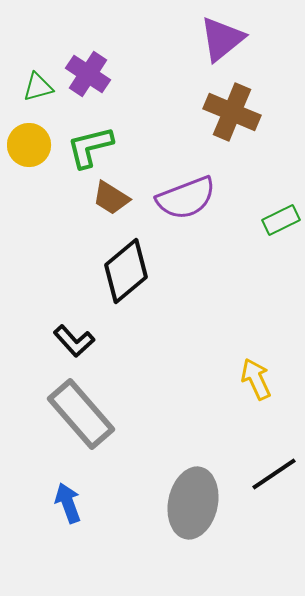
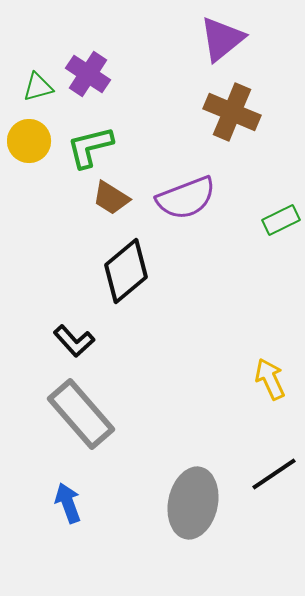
yellow circle: moved 4 px up
yellow arrow: moved 14 px right
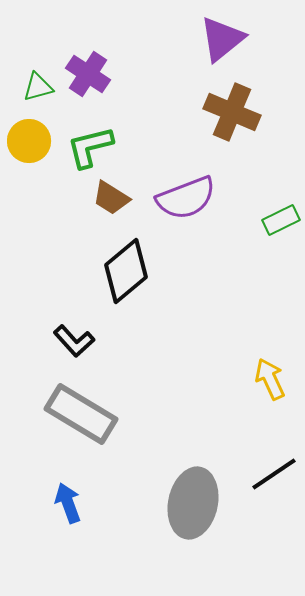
gray rectangle: rotated 18 degrees counterclockwise
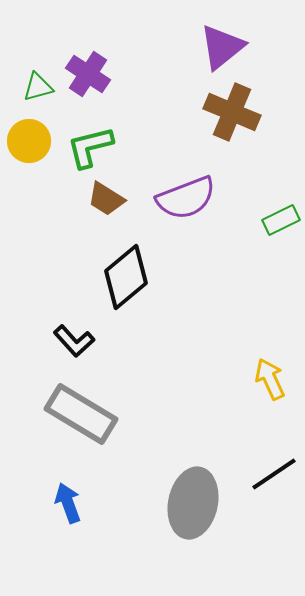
purple triangle: moved 8 px down
brown trapezoid: moved 5 px left, 1 px down
black diamond: moved 6 px down
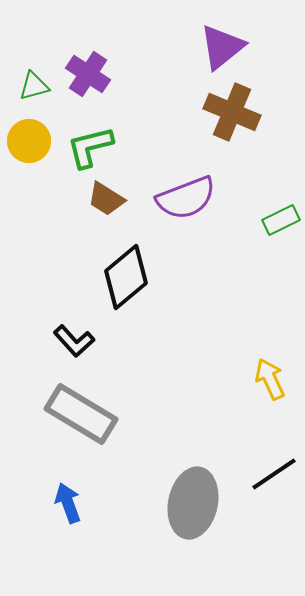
green triangle: moved 4 px left, 1 px up
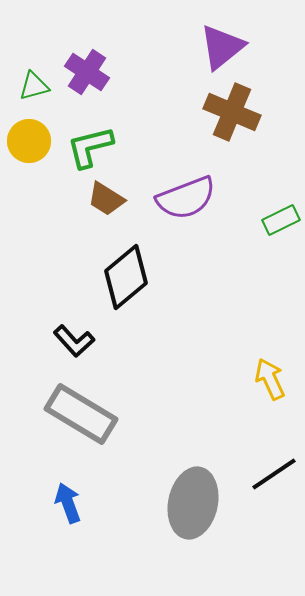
purple cross: moved 1 px left, 2 px up
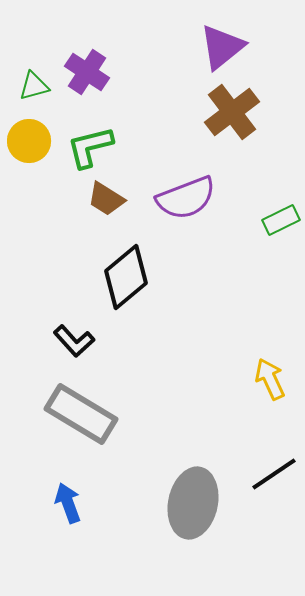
brown cross: rotated 30 degrees clockwise
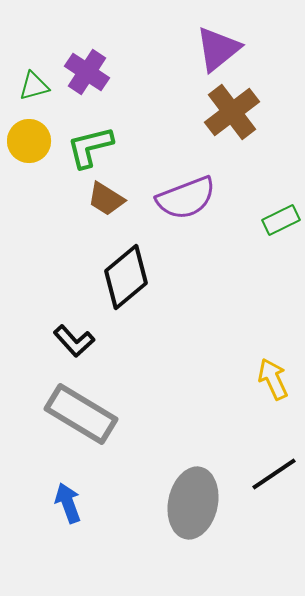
purple triangle: moved 4 px left, 2 px down
yellow arrow: moved 3 px right
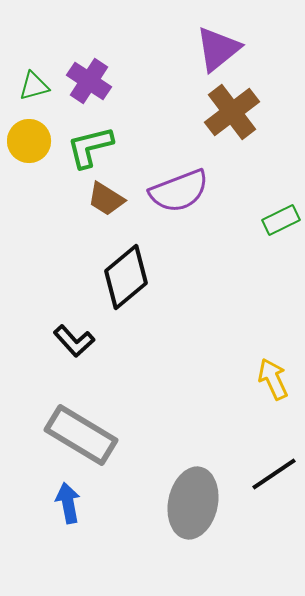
purple cross: moved 2 px right, 9 px down
purple semicircle: moved 7 px left, 7 px up
gray rectangle: moved 21 px down
blue arrow: rotated 9 degrees clockwise
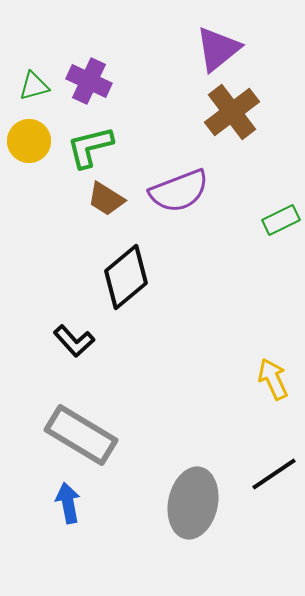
purple cross: rotated 9 degrees counterclockwise
